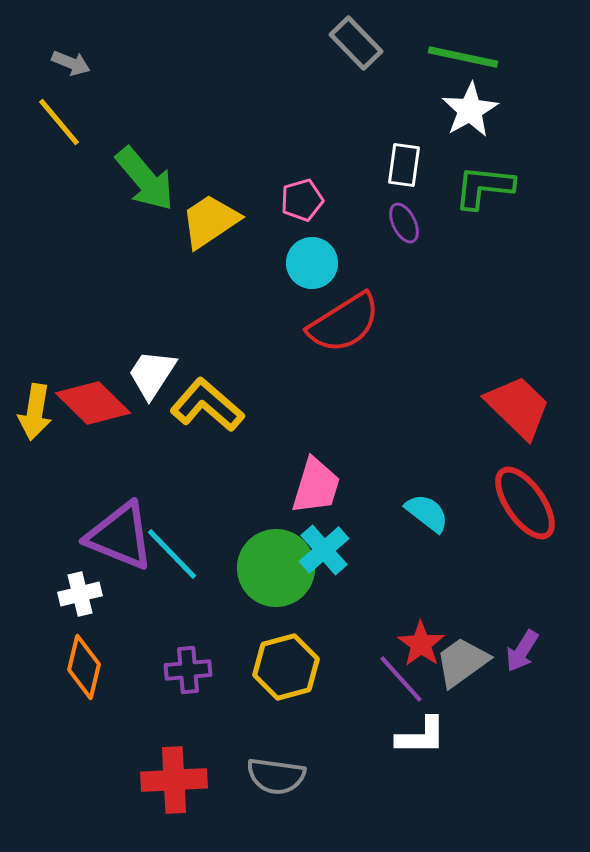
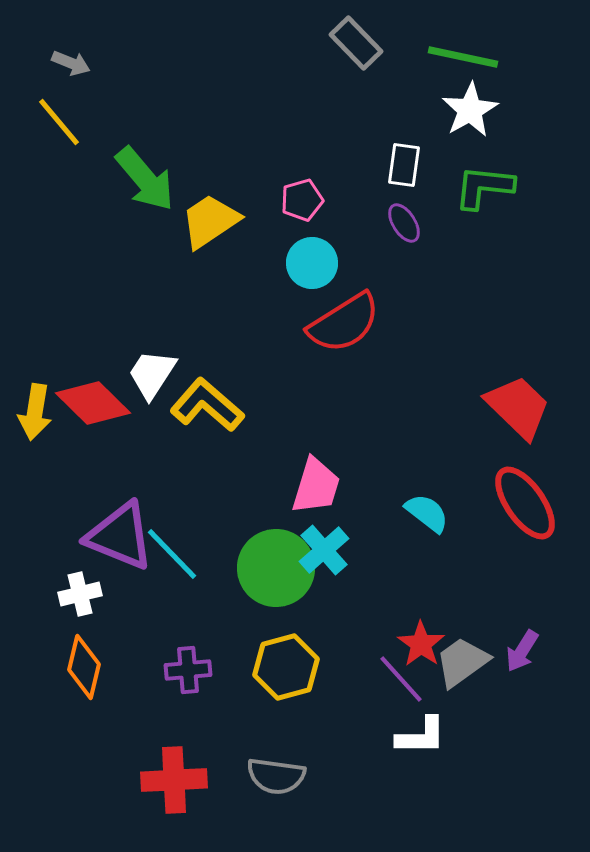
purple ellipse: rotated 6 degrees counterclockwise
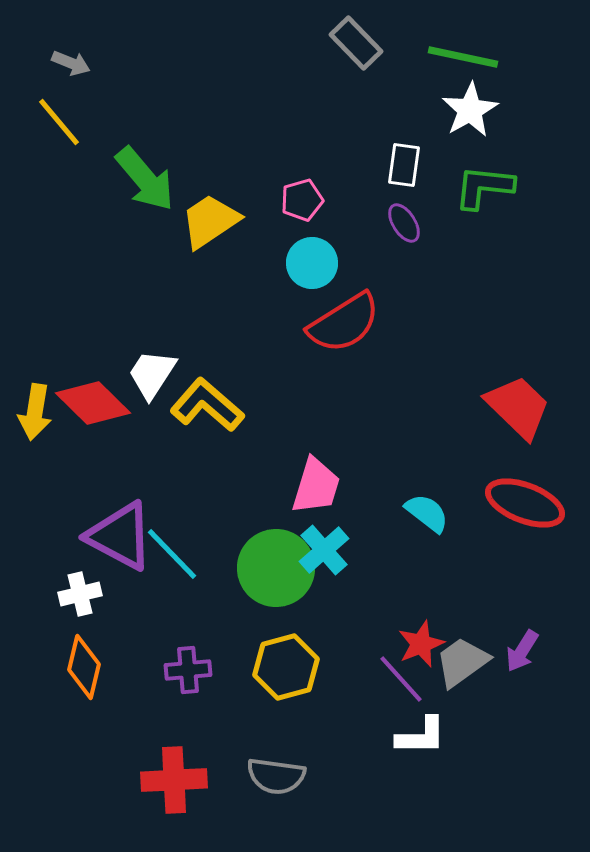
red ellipse: rotated 34 degrees counterclockwise
purple triangle: rotated 6 degrees clockwise
red star: rotated 15 degrees clockwise
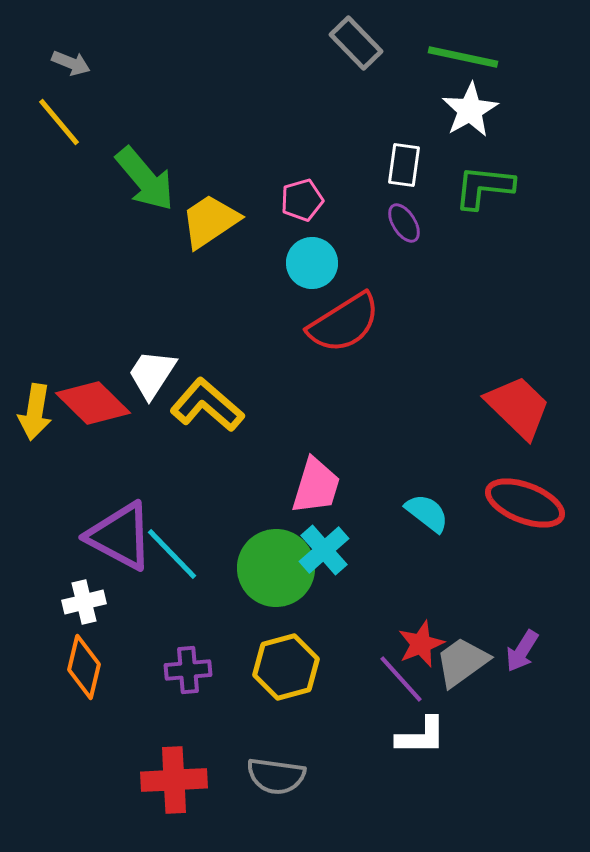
white cross: moved 4 px right, 8 px down
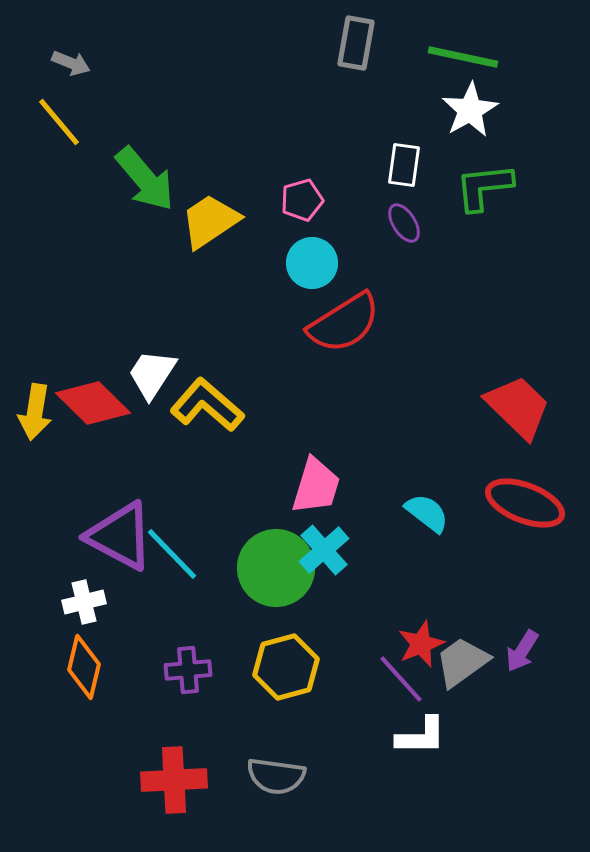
gray rectangle: rotated 54 degrees clockwise
green L-shape: rotated 12 degrees counterclockwise
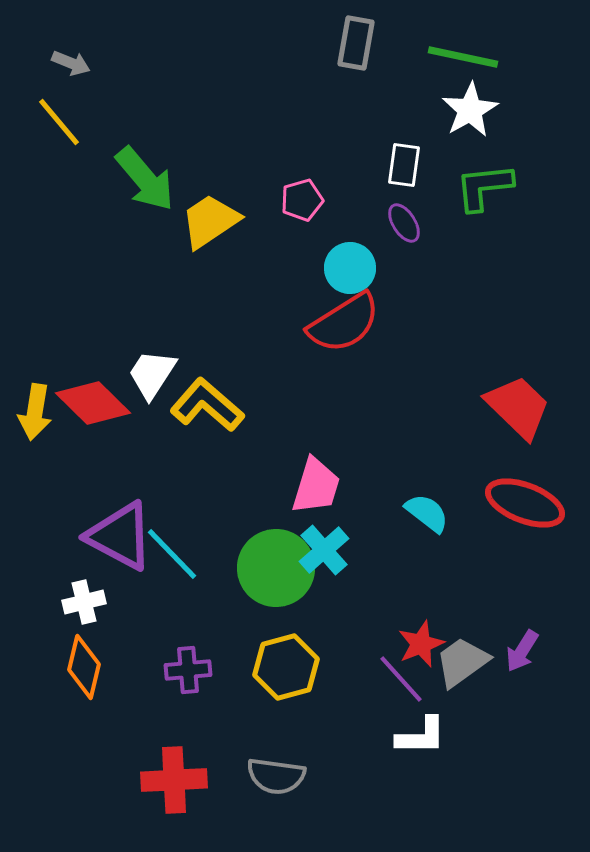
cyan circle: moved 38 px right, 5 px down
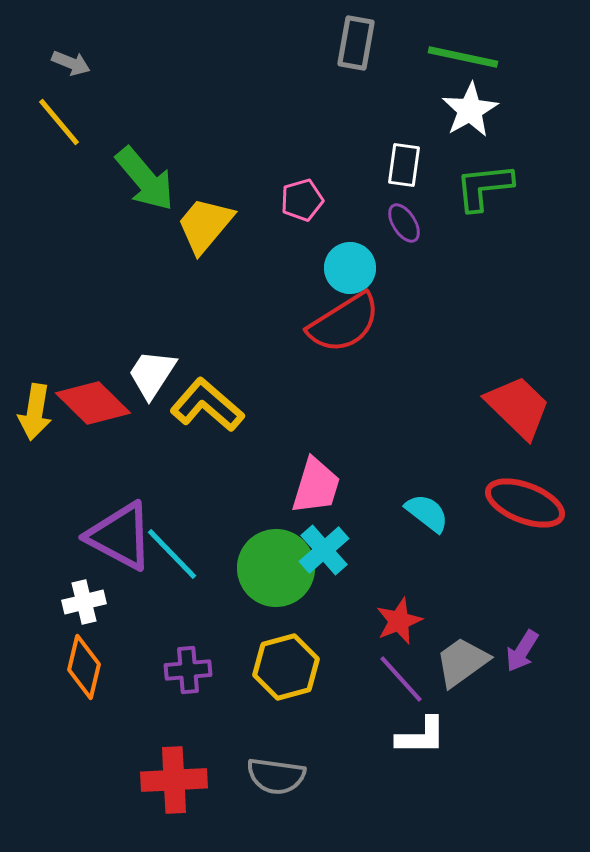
yellow trapezoid: moved 5 px left, 4 px down; rotated 16 degrees counterclockwise
red star: moved 22 px left, 23 px up
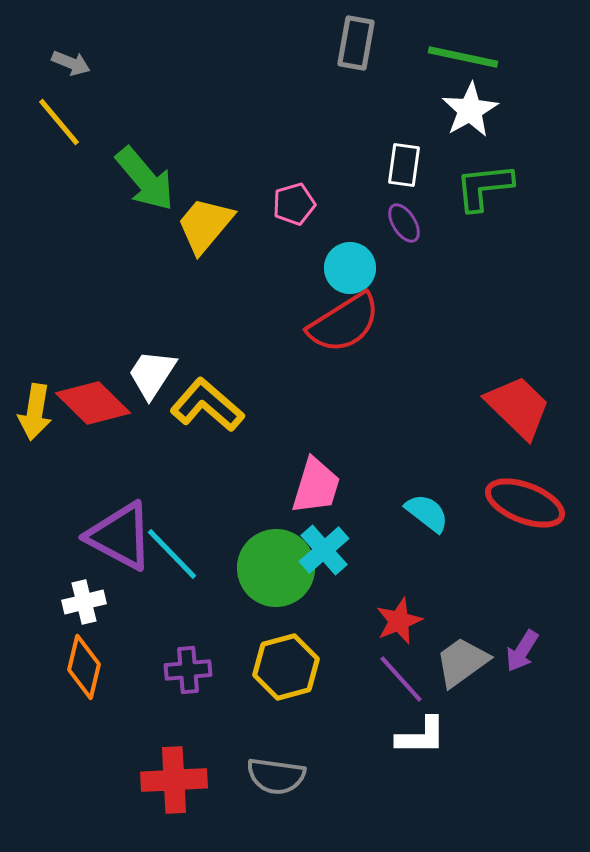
pink pentagon: moved 8 px left, 4 px down
